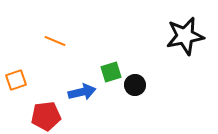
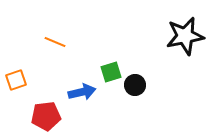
orange line: moved 1 px down
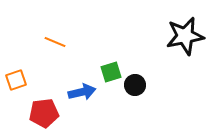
red pentagon: moved 2 px left, 3 px up
